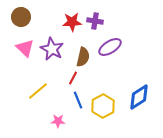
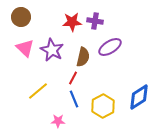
purple star: moved 1 px down
blue line: moved 4 px left, 1 px up
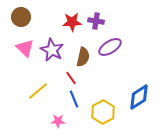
purple cross: moved 1 px right
red line: moved 2 px left; rotated 64 degrees counterclockwise
yellow hexagon: moved 6 px down
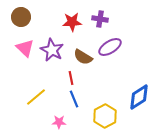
purple cross: moved 4 px right, 2 px up
brown semicircle: rotated 108 degrees clockwise
red line: rotated 24 degrees clockwise
yellow line: moved 2 px left, 6 px down
yellow hexagon: moved 2 px right, 4 px down
pink star: moved 1 px right, 1 px down
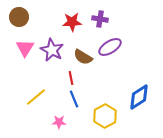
brown circle: moved 2 px left
pink triangle: rotated 18 degrees clockwise
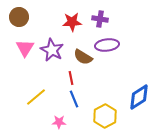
purple ellipse: moved 3 px left, 2 px up; rotated 25 degrees clockwise
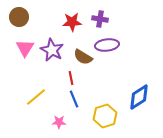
yellow hexagon: rotated 10 degrees clockwise
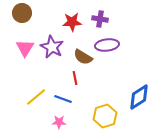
brown circle: moved 3 px right, 4 px up
purple star: moved 3 px up
red line: moved 4 px right
blue line: moved 11 px left; rotated 48 degrees counterclockwise
